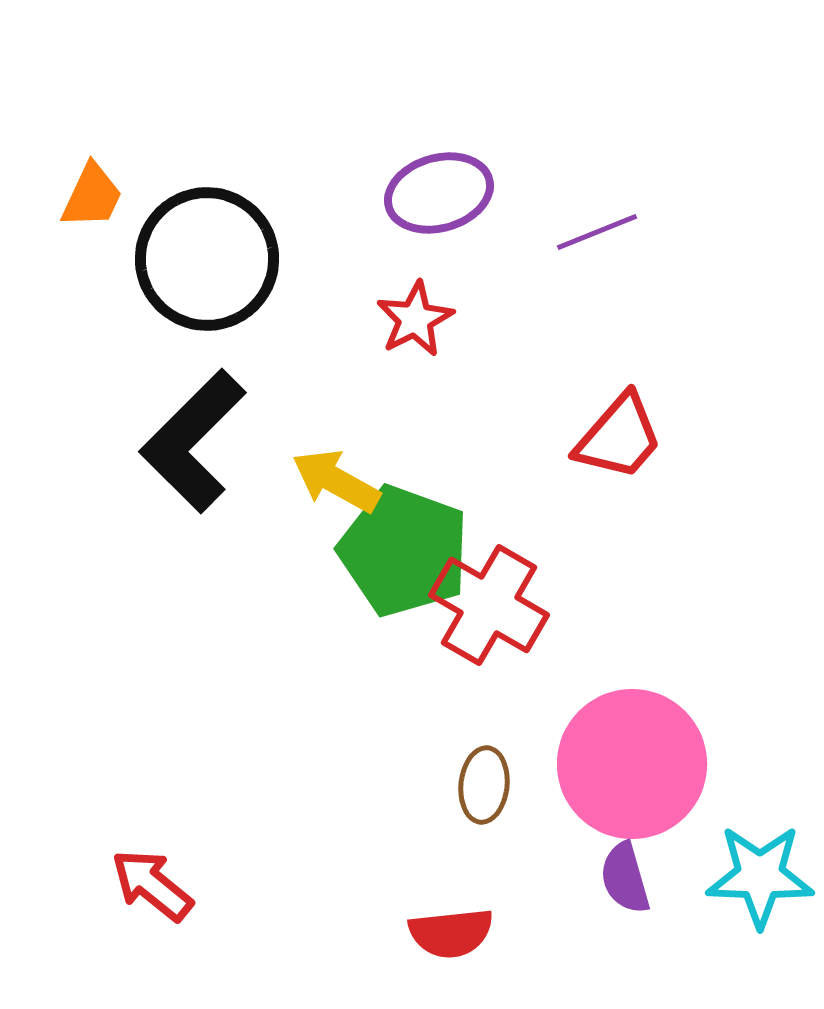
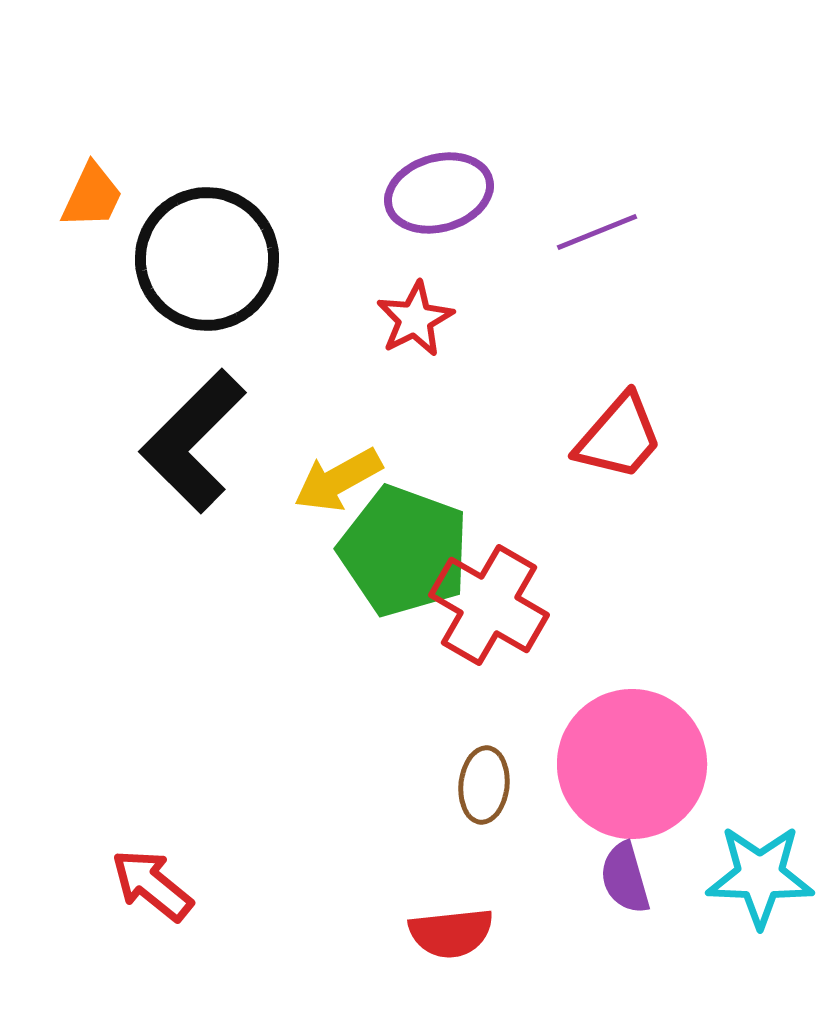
yellow arrow: moved 2 px right, 1 px up; rotated 58 degrees counterclockwise
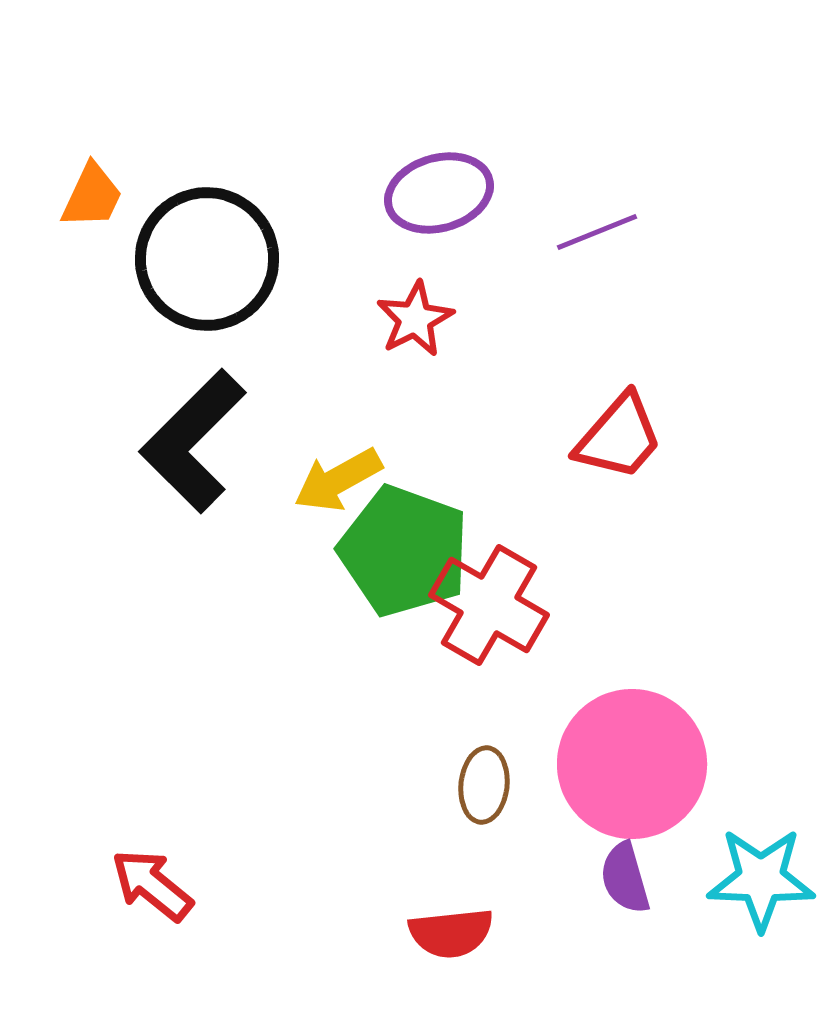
cyan star: moved 1 px right, 3 px down
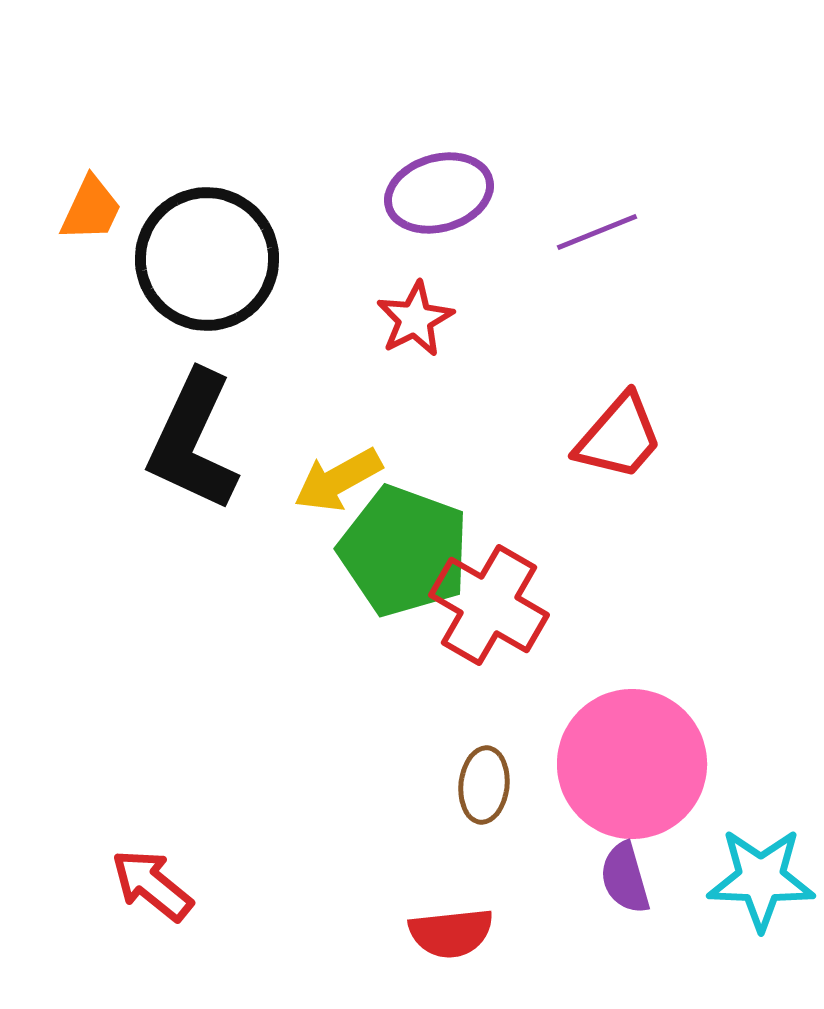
orange trapezoid: moved 1 px left, 13 px down
black L-shape: rotated 20 degrees counterclockwise
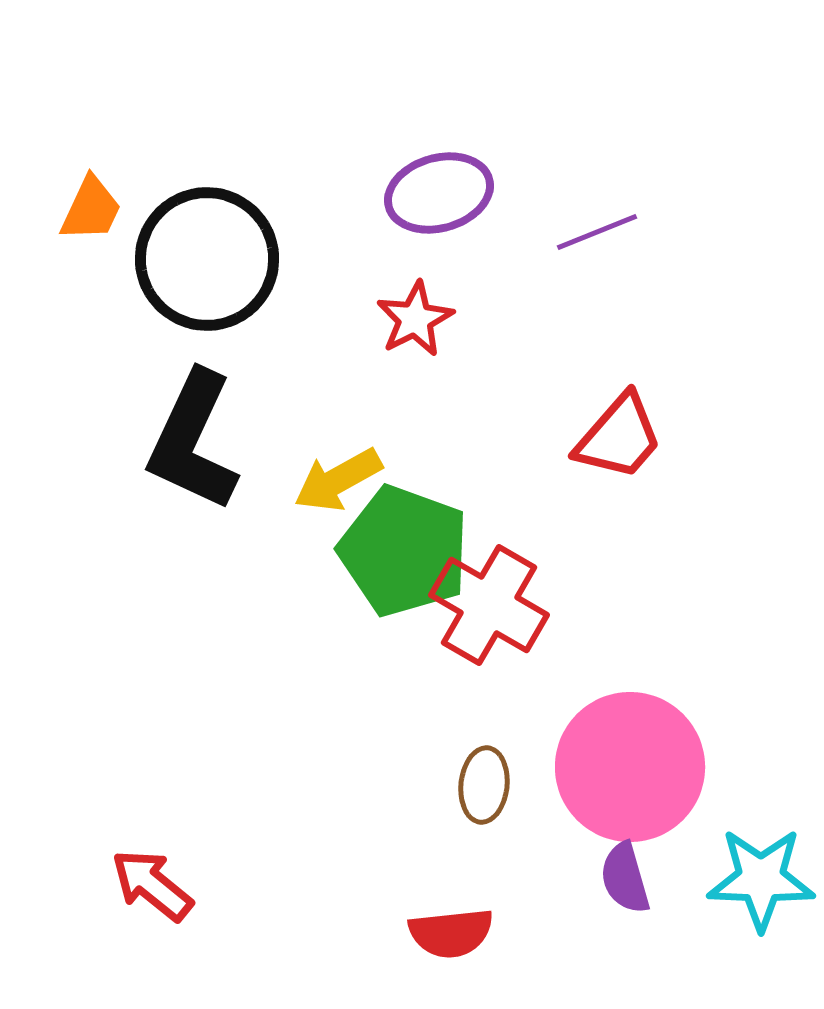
pink circle: moved 2 px left, 3 px down
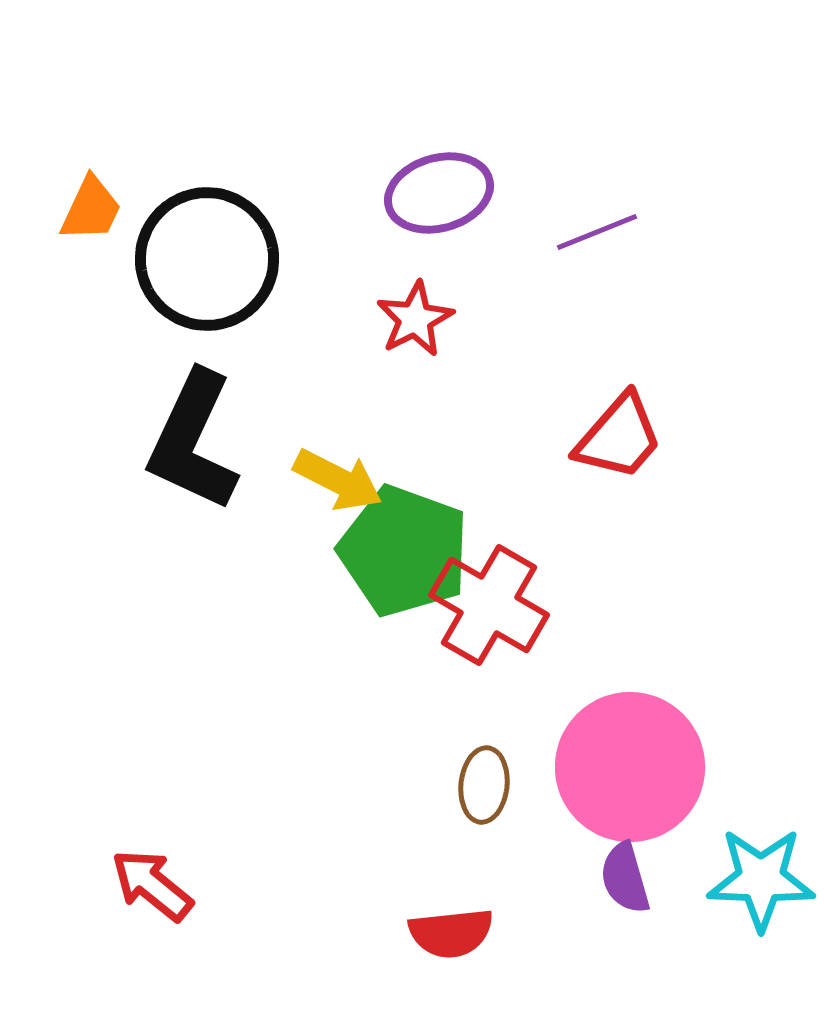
yellow arrow: rotated 124 degrees counterclockwise
